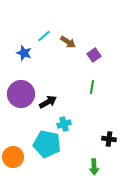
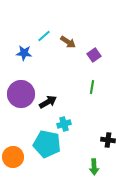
blue star: rotated 14 degrees counterclockwise
black cross: moved 1 px left, 1 px down
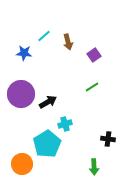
brown arrow: rotated 42 degrees clockwise
green line: rotated 48 degrees clockwise
cyan cross: moved 1 px right
black cross: moved 1 px up
cyan pentagon: rotated 28 degrees clockwise
orange circle: moved 9 px right, 7 px down
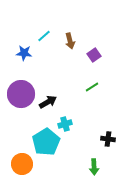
brown arrow: moved 2 px right, 1 px up
cyan pentagon: moved 1 px left, 2 px up
